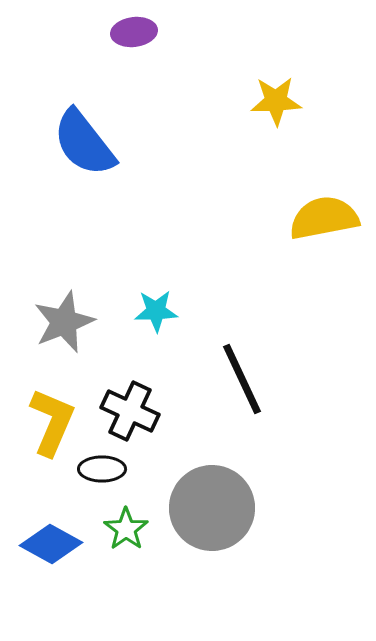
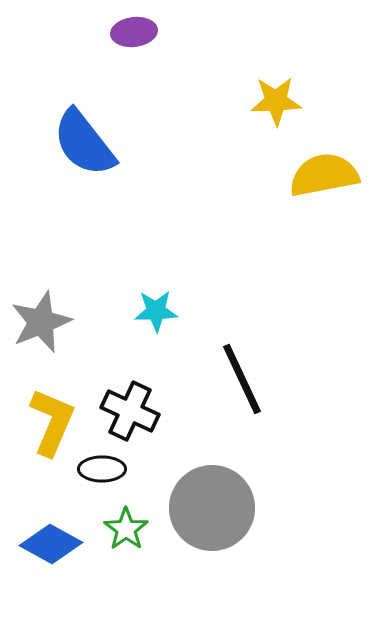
yellow semicircle: moved 43 px up
gray star: moved 23 px left
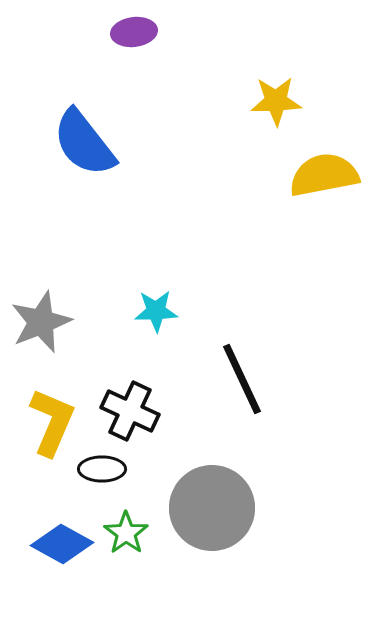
green star: moved 4 px down
blue diamond: moved 11 px right
